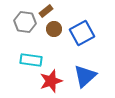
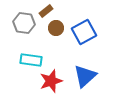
gray hexagon: moved 1 px left, 1 px down
brown circle: moved 2 px right, 1 px up
blue square: moved 2 px right, 1 px up
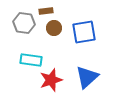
brown rectangle: rotated 32 degrees clockwise
brown circle: moved 2 px left
blue square: rotated 20 degrees clockwise
blue triangle: moved 2 px right, 1 px down
red star: moved 1 px up
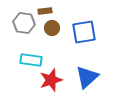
brown rectangle: moved 1 px left
brown circle: moved 2 px left
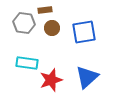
brown rectangle: moved 1 px up
cyan rectangle: moved 4 px left, 3 px down
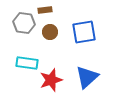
brown circle: moved 2 px left, 4 px down
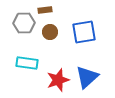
gray hexagon: rotated 10 degrees counterclockwise
red star: moved 7 px right
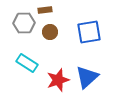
blue square: moved 5 px right
cyan rectangle: rotated 25 degrees clockwise
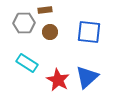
blue square: rotated 15 degrees clockwise
red star: rotated 25 degrees counterclockwise
